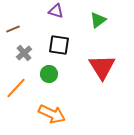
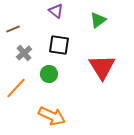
purple triangle: rotated 21 degrees clockwise
orange arrow: moved 2 px down
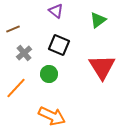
black square: rotated 15 degrees clockwise
